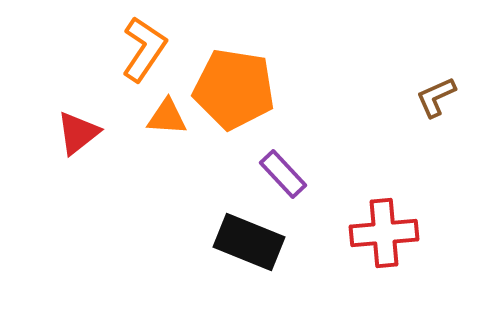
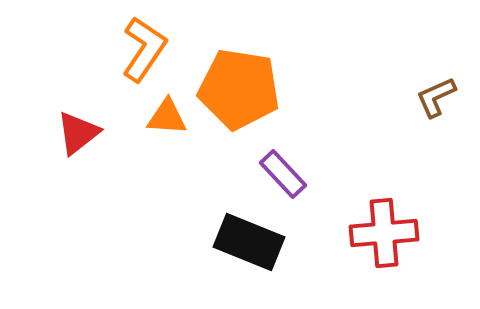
orange pentagon: moved 5 px right
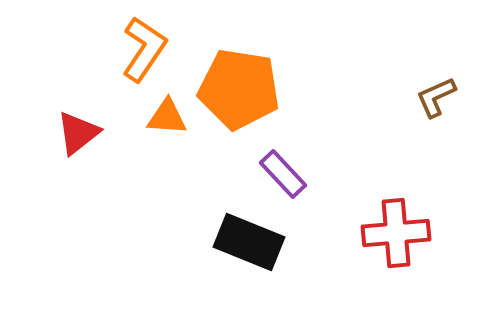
red cross: moved 12 px right
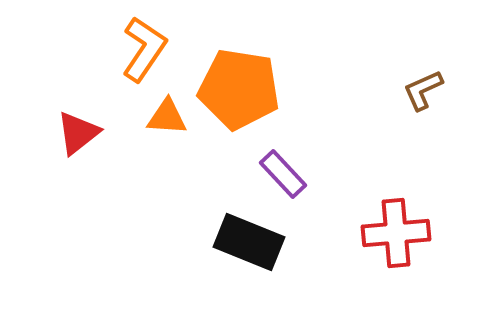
brown L-shape: moved 13 px left, 7 px up
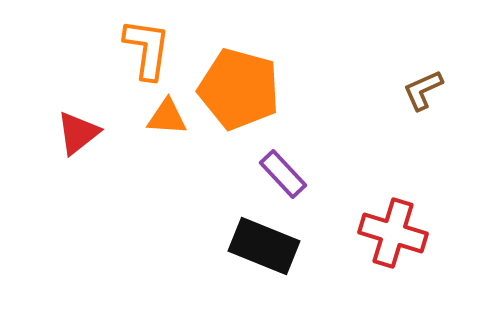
orange L-shape: moved 3 px right; rotated 26 degrees counterclockwise
orange pentagon: rotated 6 degrees clockwise
red cross: moved 3 px left; rotated 22 degrees clockwise
black rectangle: moved 15 px right, 4 px down
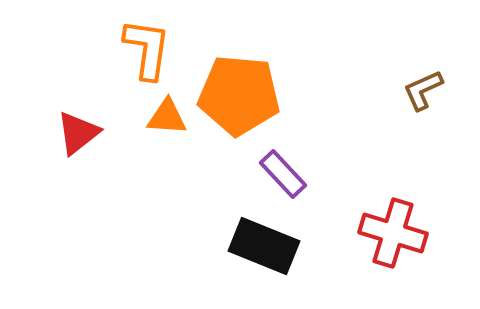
orange pentagon: moved 6 px down; rotated 10 degrees counterclockwise
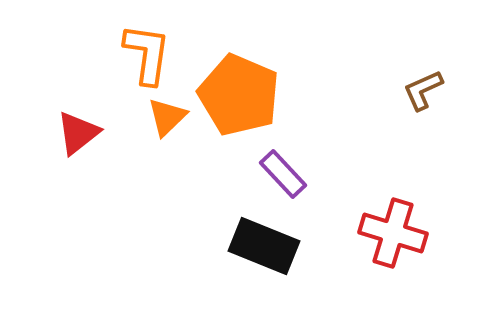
orange L-shape: moved 5 px down
orange pentagon: rotated 18 degrees clockwise
orange triangle: rotated 48 degrees counterclockwise
